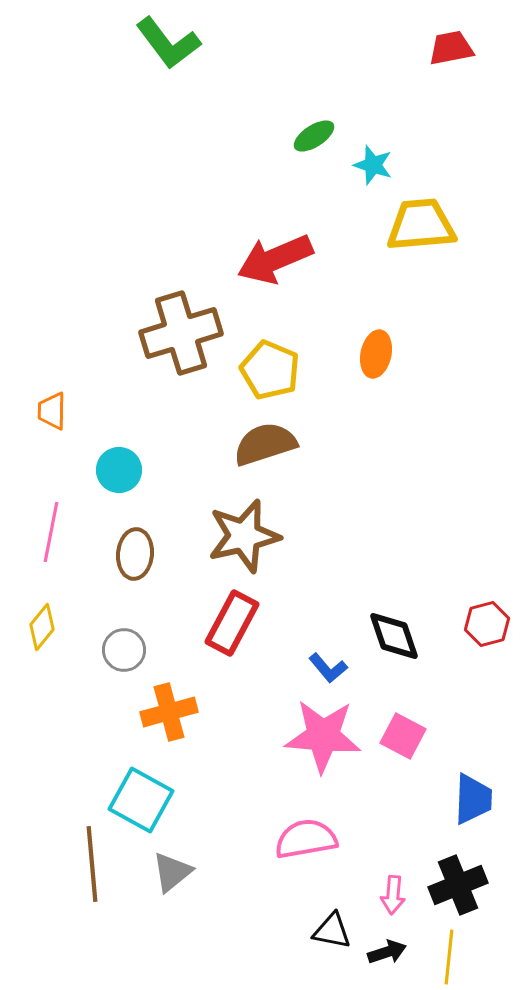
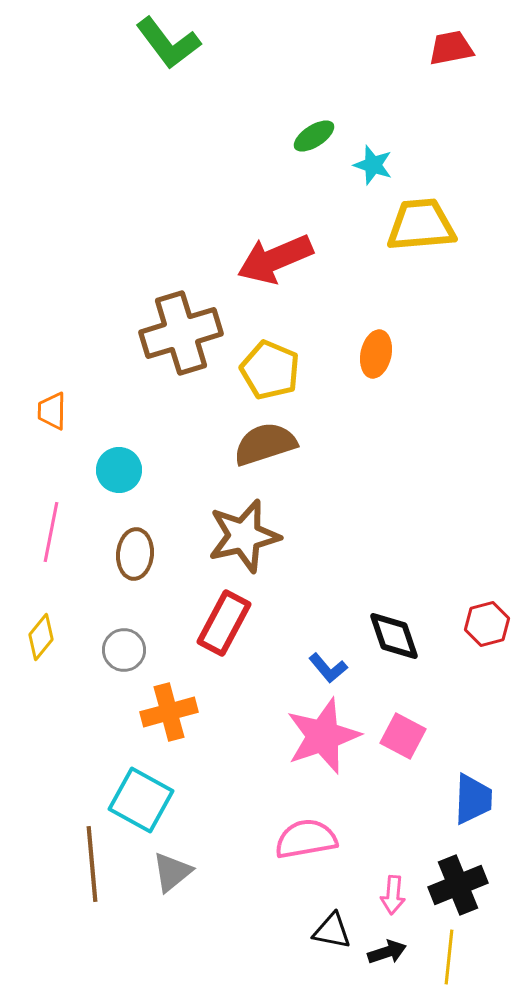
red rectangle: moved 8 px left
yellow diamond: moved 1 px left, 10 px down
pink star: rotated 24 degrees counterclockwise
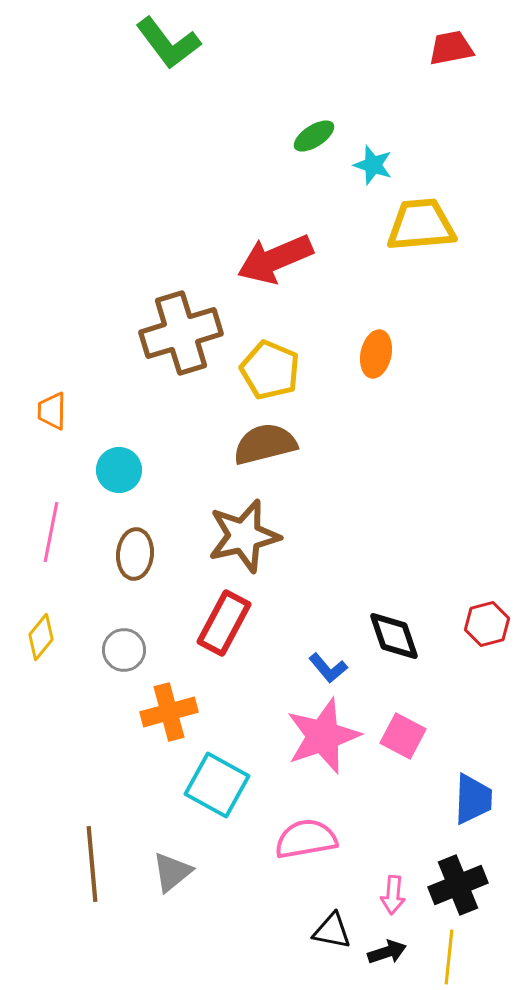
brown semicircle: rotated 4 degrees clockwise
cyan square: moved 76 px right, 15 px up
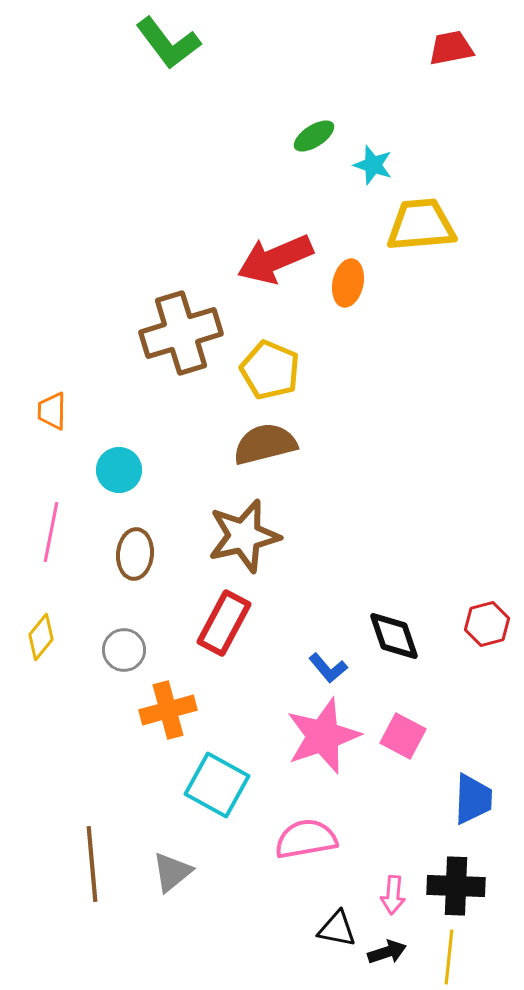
orange ellipse: moved 28 px left, 71 px up
orange cross: moved 1 px left, 2 px up
black cross: moved 2 px left, 1 px down; rotated 24 degrees clockwise
black triangle: moved 5 px right, 2 px up
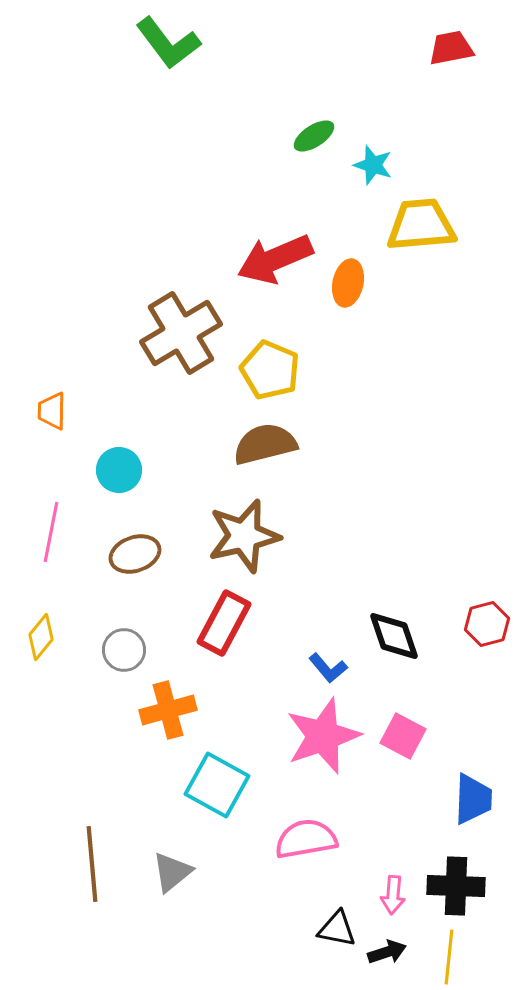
brown cross: rotated 14 degrees counterclockwise
brown ellipse: rotated 66 degrees clockwise
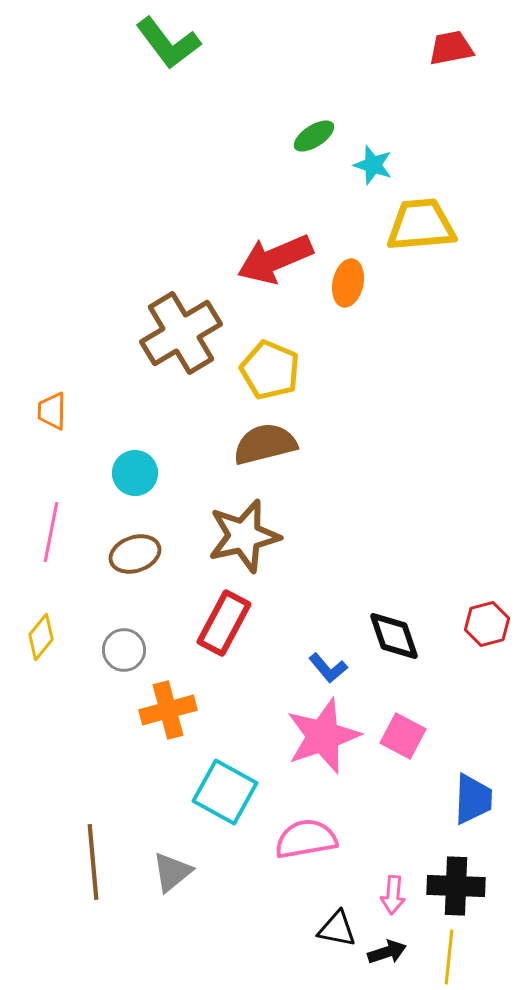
cyan circle: moved 16 px right, 3 px down
cyan square: moved 8 px right, 7 px down
brown line: moved 1 px right, 2 px up
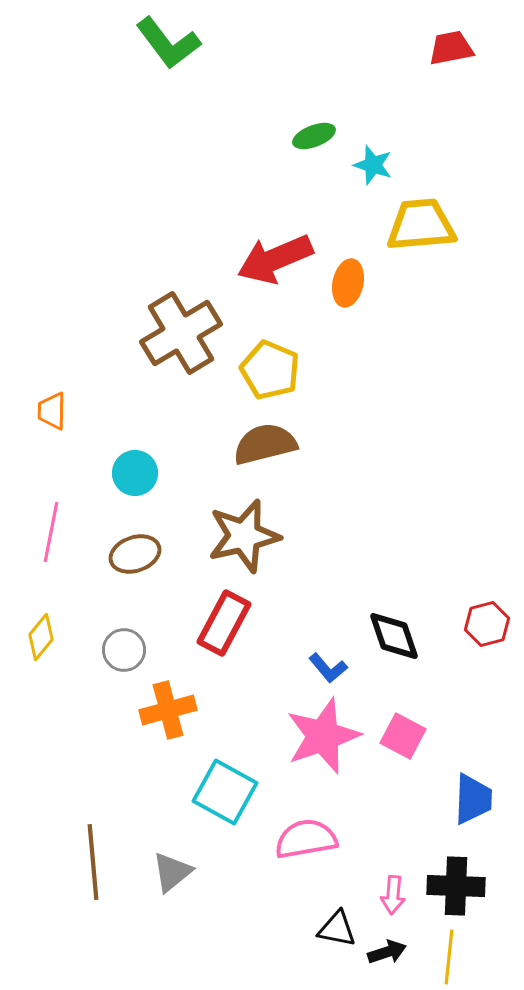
green ellipse: rotated 12 degrees clockwise
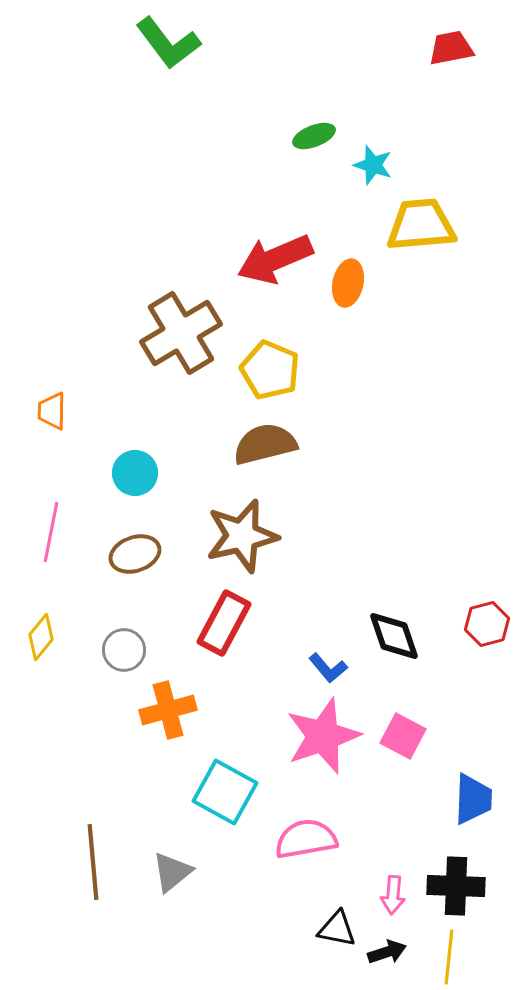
brown star: moved 2 px left
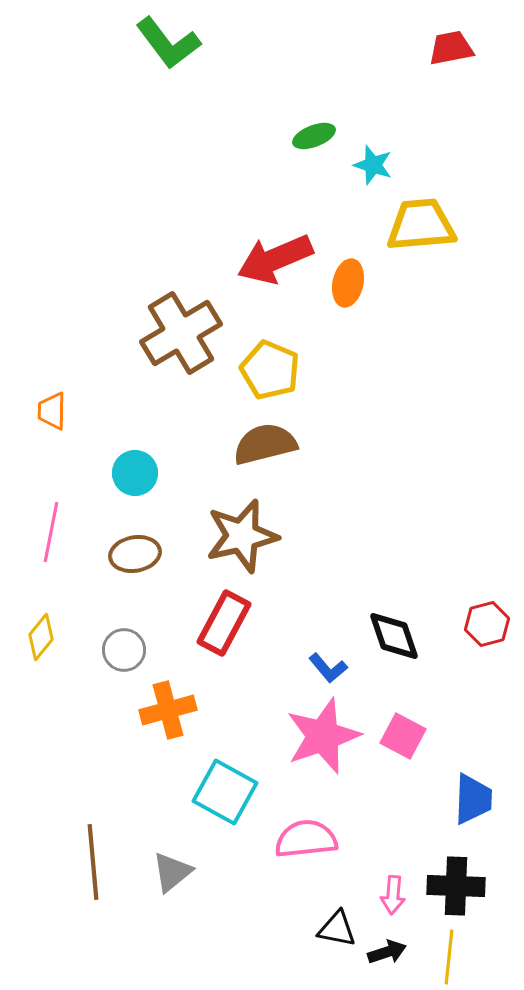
brown ellipse: rotated 9 degrees clockwise
pink semicircle: rotated 4 degrees clockwise
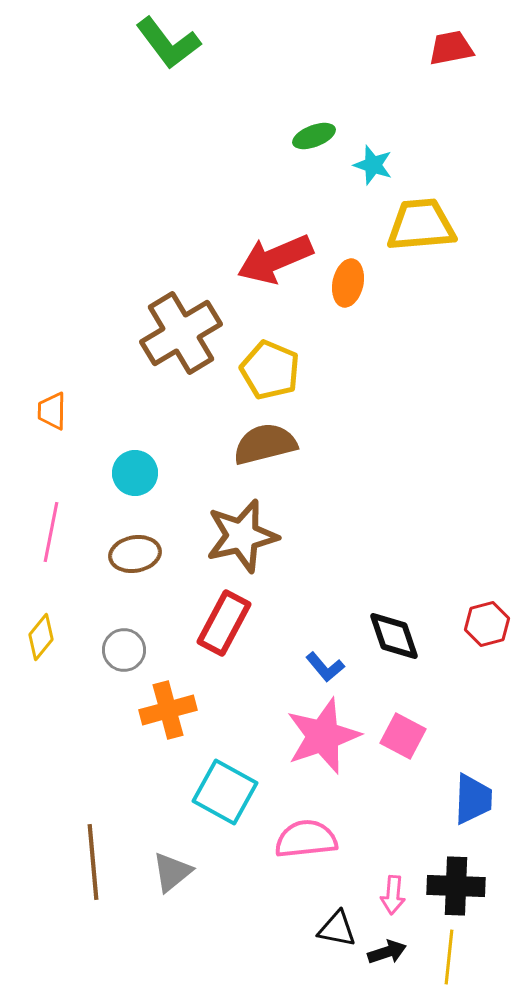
blue L-shape: moved 3 px left, 1 px up
